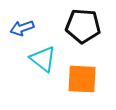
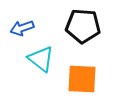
cyan triangle: moved 2 px left
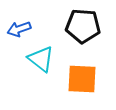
blue arrow: moved 3 px left, 1 px down
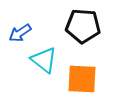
blue arrow: moved 1 px right, 4 px down; rotated 15 degrees counterclockwise
cyan triangle: moved 3 px right, 1 px down
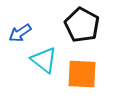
black pentagon: moved 1 px left, 1 px up; rotated 24 degrees clockwise
orange square: moved 5 px up
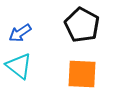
cyan triangle: moved 25 px left, 6 px down
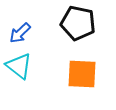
black pentagon: moved 4 px left, 2 px up; rotated 16 degrees counterclockwise
blue arrow: rotated 10 degrees counterclockwise
